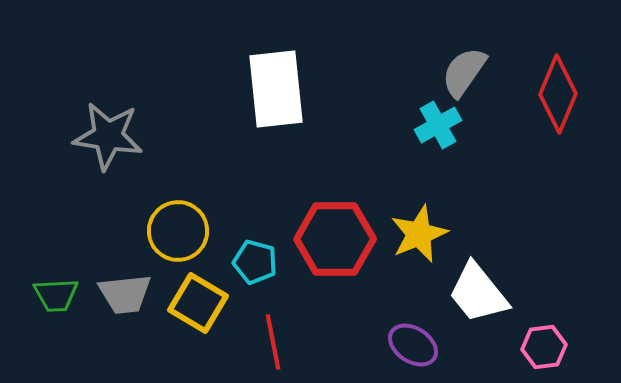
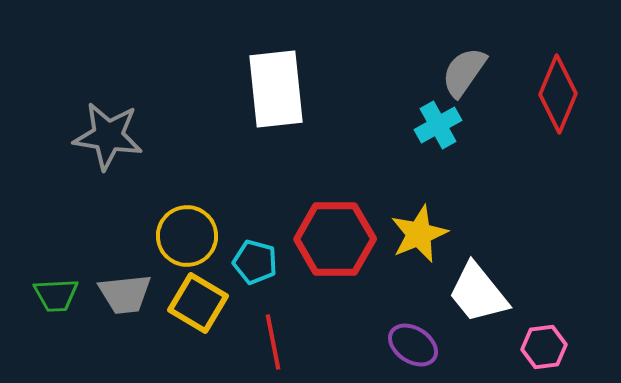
yellow circle: moved 9 px right, 5 px down
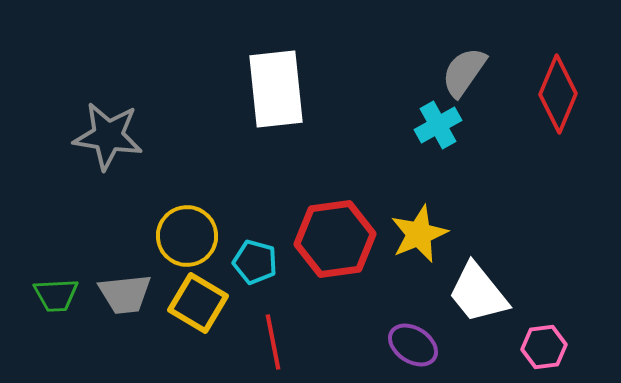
red hexagon: rotated 8 degrees counterclockwise
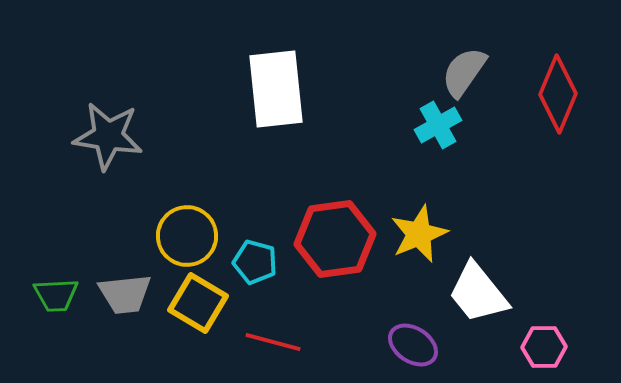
red line: rotated 64 degrees counterclockwise
pink hexagon: rotated 6 degrees clockwise
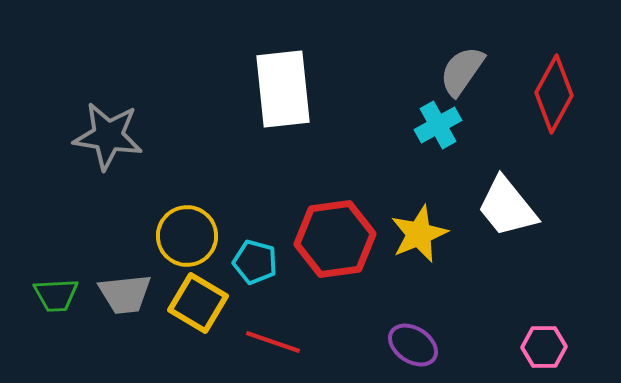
gray semicircle: moved 2 px left, 1 px up
white rectangle: moved 7 px right
red diamond: moved 4 px left; rotated 6 degrees clockwise
white trapezoid: moved 29 px right, 86 px up
red line: rotated 4 degrees clockwise
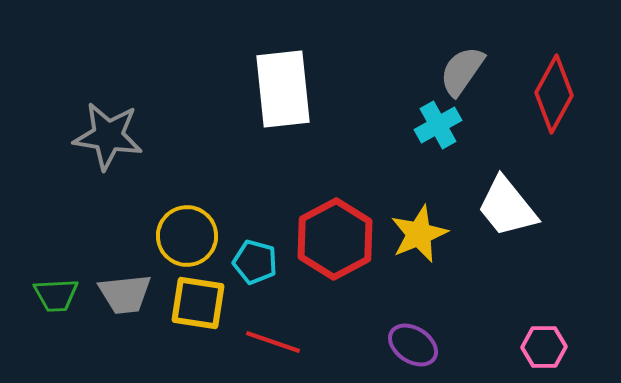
red hexagon: rotated 20 degrees counterclockwise
yellow square: rotated 22 degrees counterclockwise
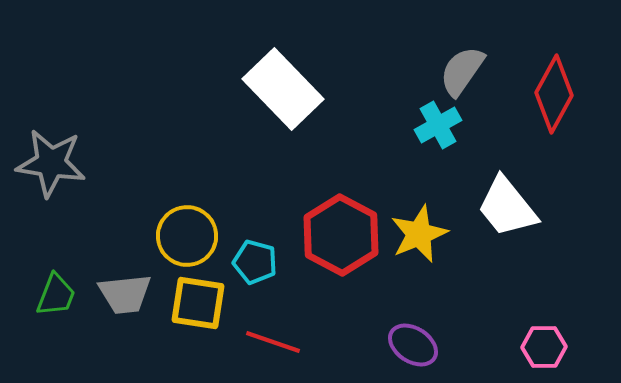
white rectangle: rotated 38 degrees counterclockwise
gray star: moved 57 px left, 27 px down
red hexagon: moved 6 px right, 4 px up; rotated 4 degrees counterclockwise
green trapezoid: rotated 66 degrees counterclockwise
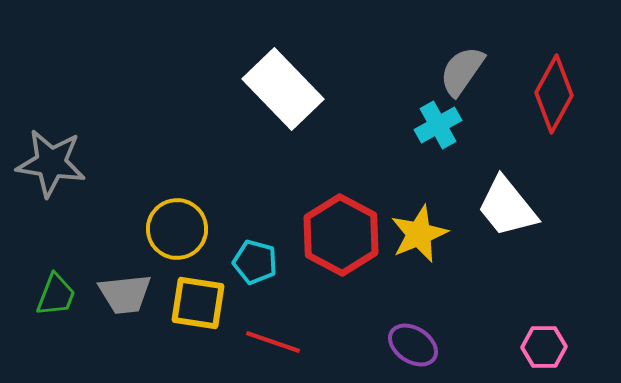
yellow circle: moved 10 px left, 7 px up
